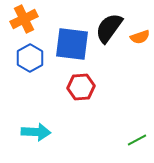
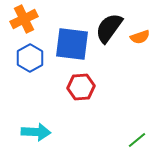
green line: rotated 12 degrees counterclockwise
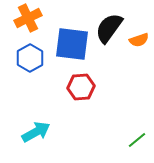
orange cross: moved 4 px right, 1 px up
orange semicircle: moved 1 px left, 3 px down
cyan arrow: rotated 32 degrees counterclockwise
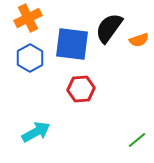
red hexagon: moved 2 px down
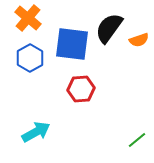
orange cross: rotated 24 degrees counterclockwise
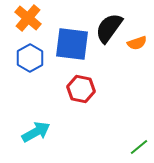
orange semicircle: moved 2 px left, 3 px down
red hexagon: rotated 16 degrees clockwise
green line: moved 2 px right, 7 px down
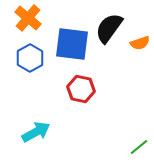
orange semicircle: moved 3 px right
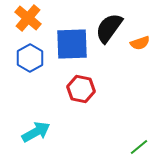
blue square: rotated 9 degrees counterclockwise
